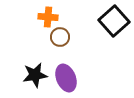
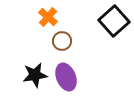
orange cross: rotated 36 degrees clockwise
brown circle: moved 2 px right, 4 px down
purple ellipse: moved 1 px up
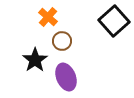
black star: moved 15 px up; rotated 25 degrees counterclockwise
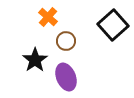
black square: moved 1 px left, 4 px down
brown circle: moved 4 px right
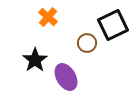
black square: rotated 16 degrees clockwise
brown circle: moved 21 px right, 2 px down
purple ellipse: rotated 8 degrees counterclockwise
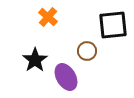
black square: rotated 20 degrees clockwise
brown circle: moved 8 px down
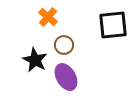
brown circle: moved 23 px left, 6 px up
black star: rotated 10 degrees counterclockwise
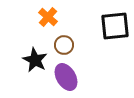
black square: moved 2 px right, 1 px down
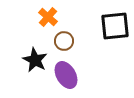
brown circle: moved 4 px up
purple ellipse: moved 2 px up
